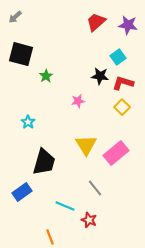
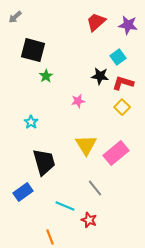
black square: moved 12 px right, 4 px up
cyan star: moved 3 px right
black trapezoid: rotated 32 degrees counterclockwise
blue rectangle: moved 1 px right
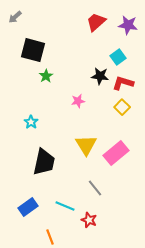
black trapezoid: rotated 28 degrees clockwise
blue rectangle: moved 5 px right, 15 px down
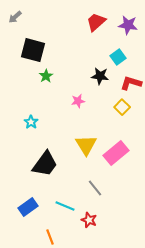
red L-shape: moved 8 px right
black trapezoid: moved 1 px right, 2 px down; rotated 24 degrees clockwise
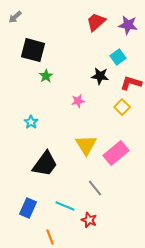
blue rectangle: moved 1 px down; rotated 30 degrees counterclockwise
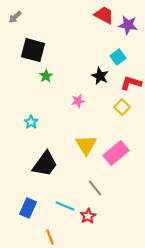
red trapezoid: moved 8 px right, 7 px up; rotated 70 degrees clockwise
black star: rotated 18 degrees clockwise
red star: moved 1 px left, 4 px up; rotated 21 degrees clockwise
